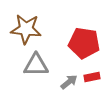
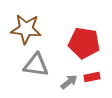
gray triangle: rotated 8 degrees clockwise
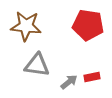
brown star: moved 3 px up
red pentagon: moved 4 px right, 18 px up
gray triangle: moved 1 px right
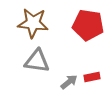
brown star: moved 7 px right, 3 px up
gray triangle: moved 4 px up
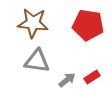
red rectangle: rotated 21 degrees counterclockwise
gray arrow: moved 2 px left, 2 px up
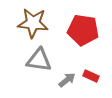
red pentagon: moved 5 px left, 5 px down
gray triangle: moved 2 px right, 1 px up
red rectangle: moved 1 px left, 1 px up; rotated 56 degrees clockwise
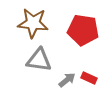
red rectangle: moved 2 px left, 2 px down
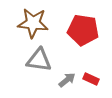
red rectangle: moved 2 px right, 1 px down
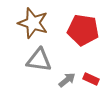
brown star: rotated 12 degrees clockwise
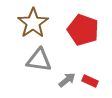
brown star: rotated 20 degrees clockwise
red pentagon: rotated 12 degrees clockwise
red rectangle: moved 1 px left, 2 px down
